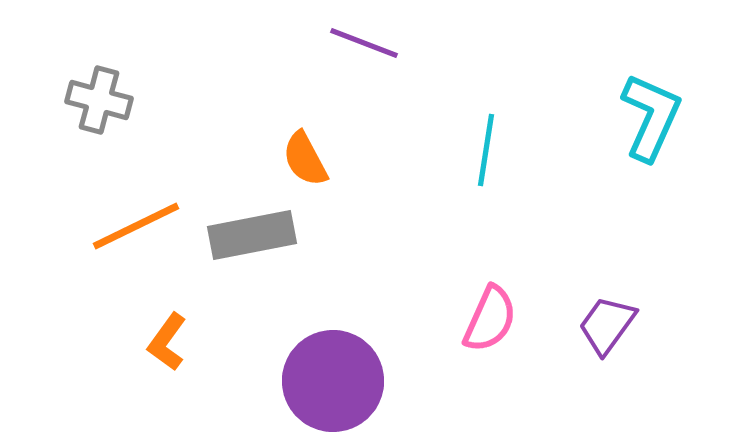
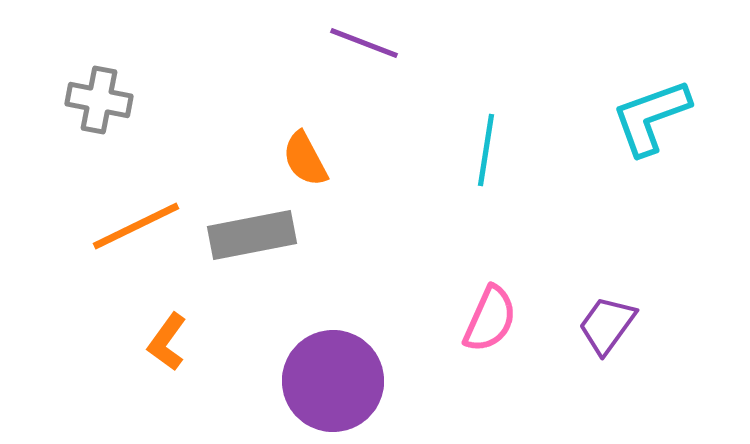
gray cross: rotated 4 degrees counterclockwise
cyan L-shape: rotated 134 degrees counterclockwise
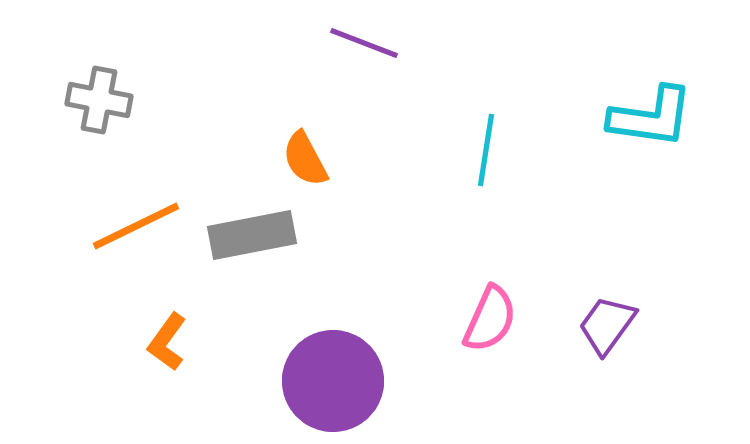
cyan L-shape: rotated 152 degrees counterclockwise
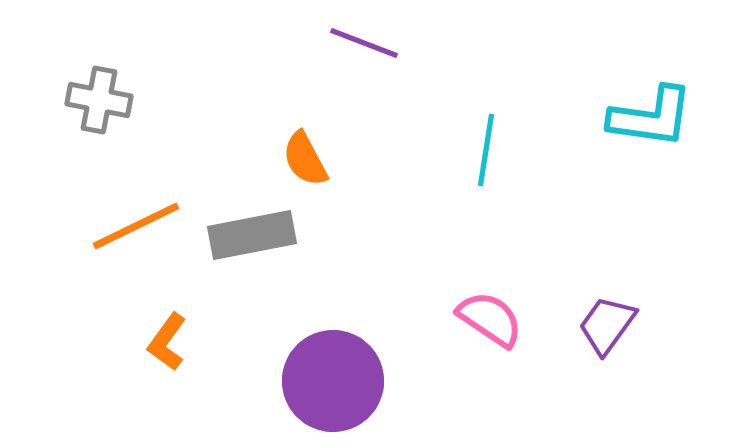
pink semicircle: rotated 80 degrees counterclockwise
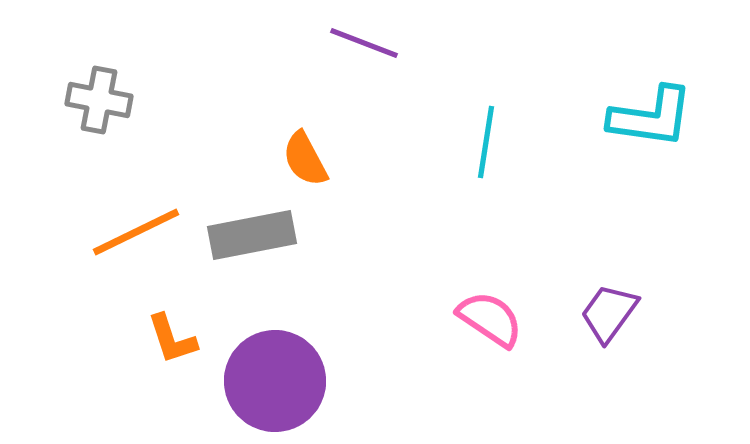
cyan line: moved 8 px up
orange line: moved 6 px down
purple trapezoid: moved 2 px right, 12 px up
orange L-shape: moved 5 px right, 3 px up; rotated 54 degrees counterclockwise
purple circle: moved 58 px left
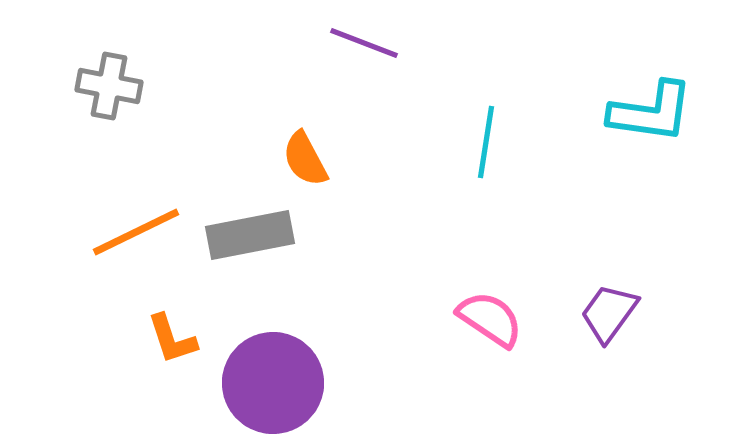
gray cross: moved 10 px right, 14 px up
cyan L-shape: moved 5 px up
gray rectangle: moved 2 px left
purple circle: moved 2 px left, 2 px down
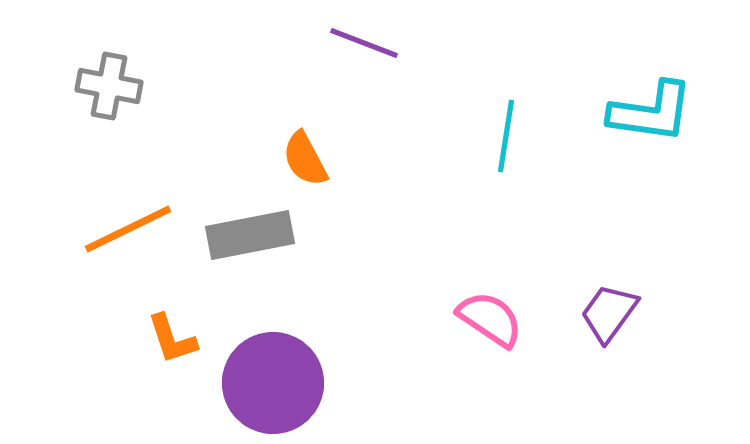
cyan line: moved 20 px right, 6 px up
orange line: moved 8 px left, 3 px up
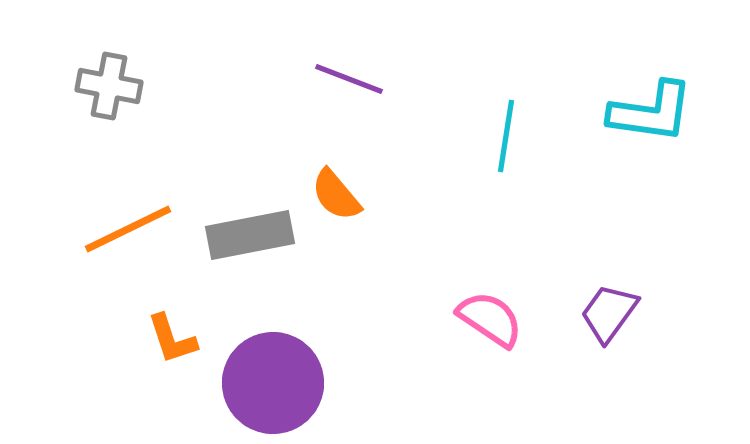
purple line: moved 15 px left, 36 px down
orange semicircle: moved 31 px right, 36 px down; rotated 12 degrees counterclockwise
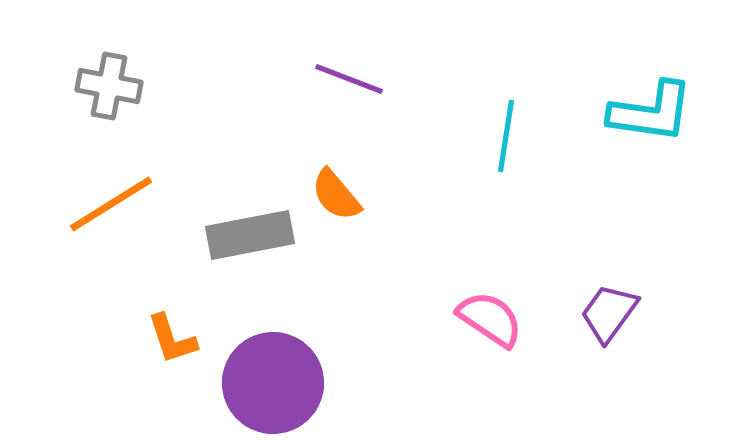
orange line: moved 17 px left, 25 px up; rotated 6 degrees counterclockwise
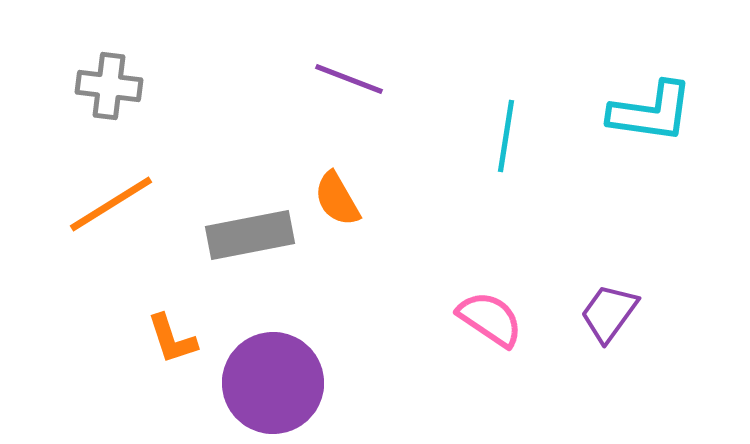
gray cross: rotated 4 degrees counterclockwise
orange semicircle: moved 1 px right, 4 px down; rotated 10 degrees clockwise
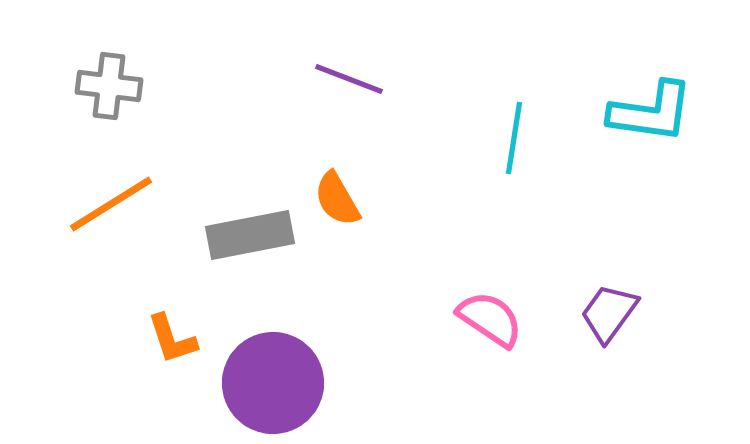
cyan line: moved 8 px right, 2 px down
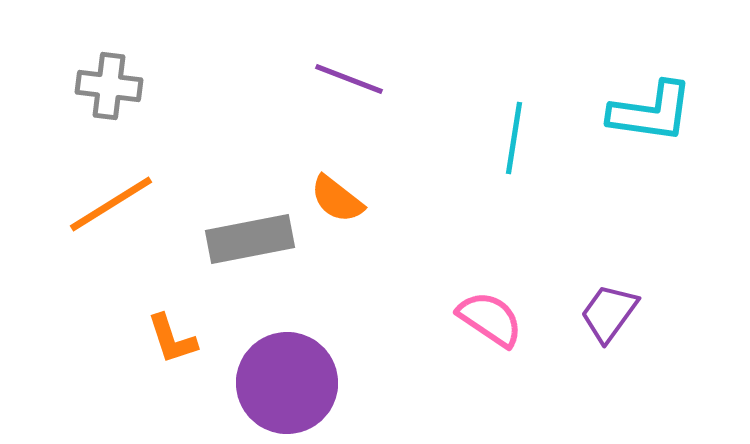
orange semicircle: rotated 22 degrees counterclockwise
gray rectangle: moved 4 px down
purple circle: moved 14 px right
